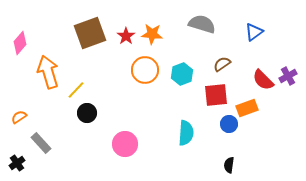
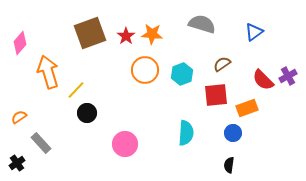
blue circle: moved 4 px right, 9 px down
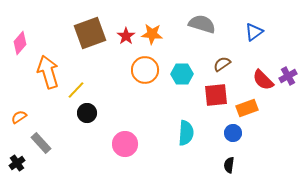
cyan hexagon: rotated 20 degrees clockwise
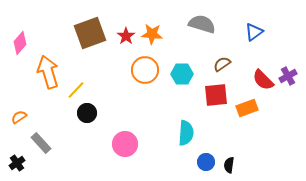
blue circle: moved 27 px left, 29 px down
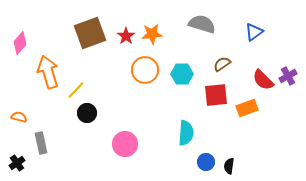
orange star: rotated 10 degrees counterclockwise
orange semicircle: rotated 49 degrees clockwise
gray rectangle: rotated 30 degrees clockwise
black semicircle: moved 1 px down
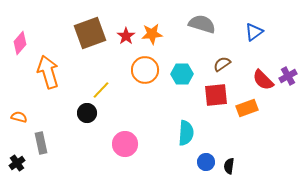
yellow line: moved 25 px right
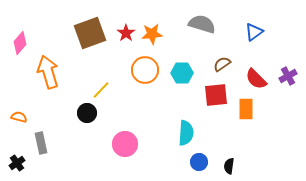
red star: moved 3 px up
cyan hexagon: moved 1 px up
red semicircle: moved 7 px left, 1 px up
orange rectangle: moved 1 px left, 1 px down; rotated 70 degrees counterclockwise
blue circle: moved 7 px left
